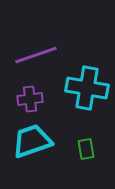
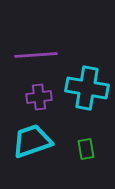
purple line: rotated 15 degrees clockwise
purple cross: moved 9 px right, 2 px up
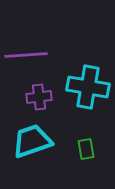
purple line: moved 10 px left
cyan cross: moved 1 px right, 1 px up
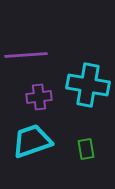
cyan cross: moved 2 px up
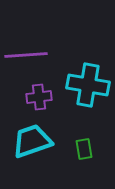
green rectangle: moved 2 px left
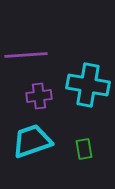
purple cross: moved 1 px up
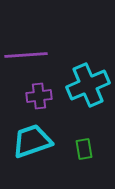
cyan cross: rotated 33 degrees counterclockwise
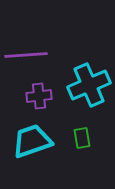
cyan cross: moved 1 px right
green rectangle: moved 2 px left, 11 px up
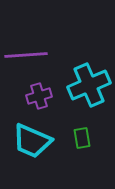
purple cross: rotated 10 degrees counterclockwise
cyan trapezoid: rotated 138 degrees counterclockwise
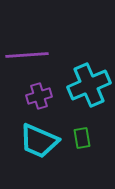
purple line: moved 1 px right
cyan trapezoid: moved 7 px right
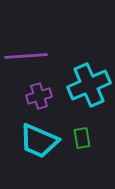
purple line: moved 1 px left, 1 px down
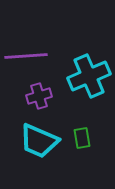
cyan cross: moved 9 px up
